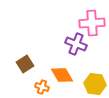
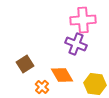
pink cross: moved 9 px left, 3 px up
orange cross: rotated 24 degrees clockwise
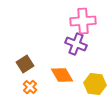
pink cross: moved 1 px down
orange cross: moved 12 px left
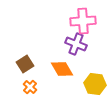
orange diamond: moved 6 px up
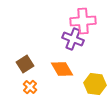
purple cross: moved 3 px left, 5 px up
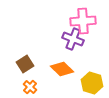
orange diamond: rotated 15 degrees counterclockwise
yellow hexagon: moved 3 px left, 1 px up; rotated 10 degrees clockwise
